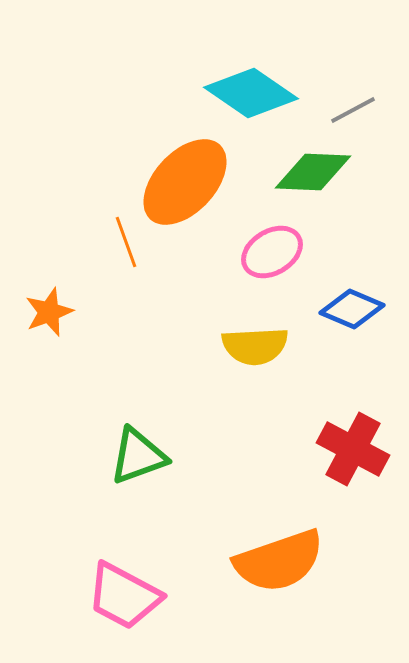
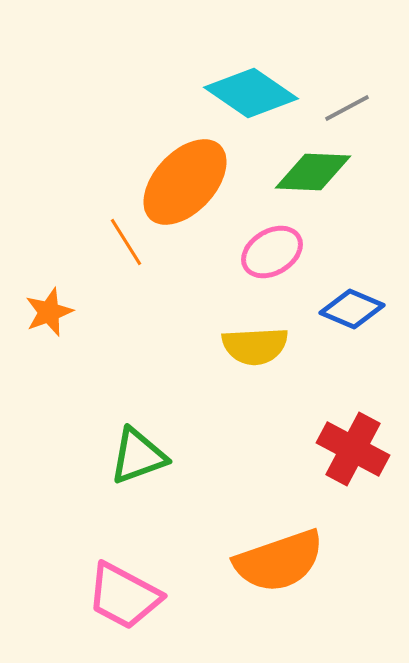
gray line: moved 6 px left, 2 px up
orange line: rotated 12 degrees counterclockwise
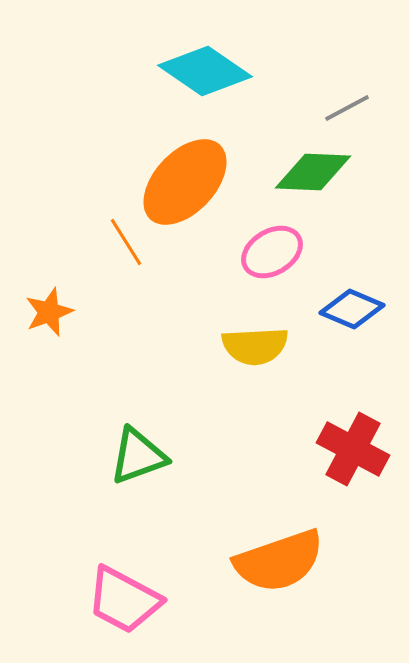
cyan diamond: moved 46 px left, 22 px up
pink trapezoid: moved 4 px down
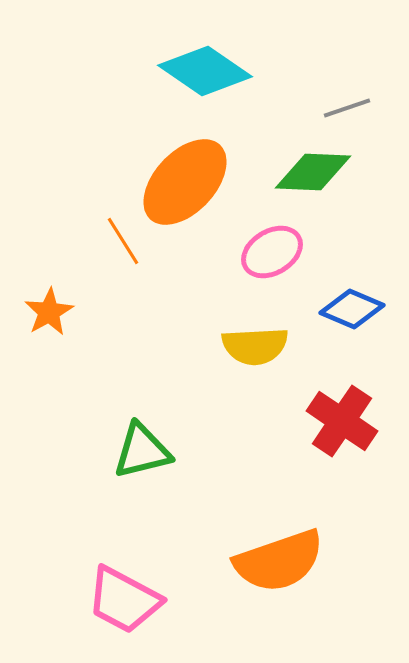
gray line: rotated 9 degrees clockwise
orange line: moved 3 px left, 1 px up
orange star: rotated 9 degrees counterclockwise
red cross: moved 11 px left, 28 px up; rotated 6 degrees clockwise
green triangle: moved 4 px right, 5 px up; rotated 6 degrees clockwise
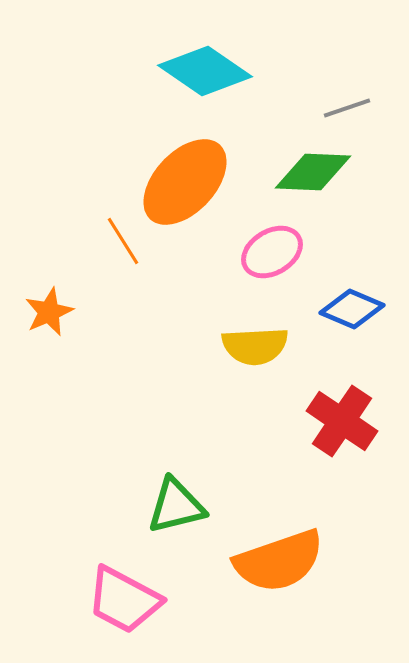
orange star: rotated 6 degrees clockwise
green triangle: moved 34 px right, 55 px down
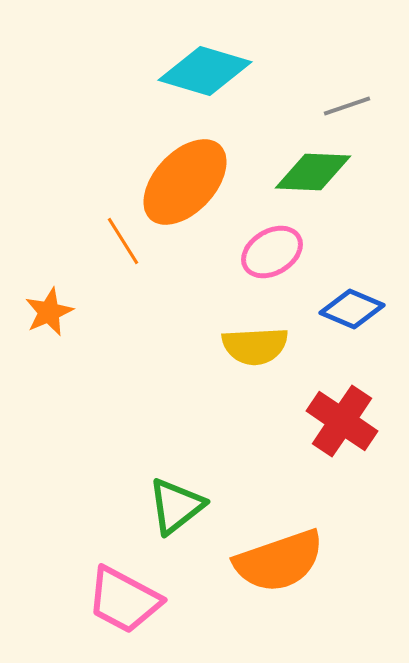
cyan diamond: rotated 18 degrees counterclockwise
gray line: moved 2 px up
green triangle: rotated 24 degrees counterclockwise
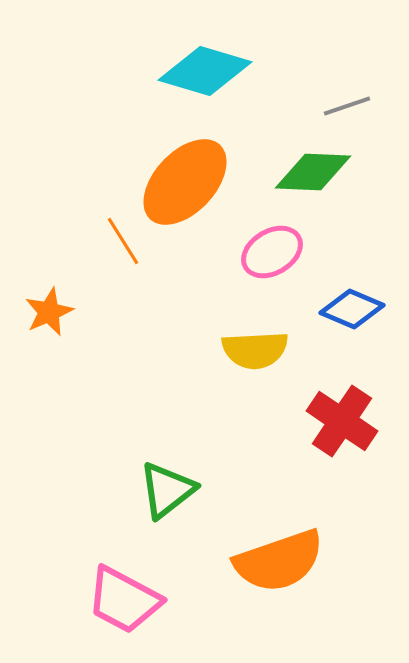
yellow semicircle: moved 4 px down
green triangle: moved 9 px left, 16 px up
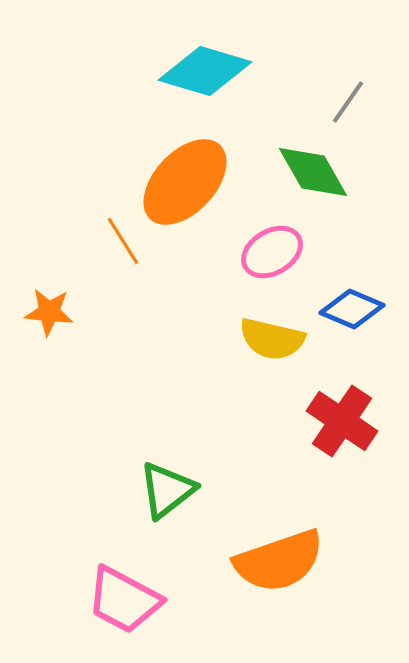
gray line: moved 1 px right, 4 px up; rotated 36 degrees counterclockwise
green diamond: rotated 58 degrees clockwise
orange star: rotated 30 degrees clockwise
yellow semicircle: moved 17 px right, 11 px up; rotated 16 degrees clockwise
